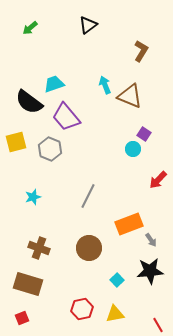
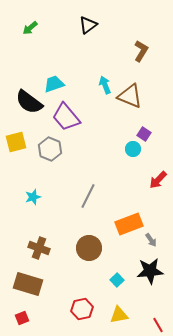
yellow triangle: moved 4 px right, 1 px down
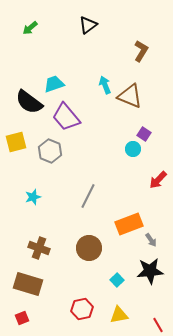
gray hexagon: moved 2 px down
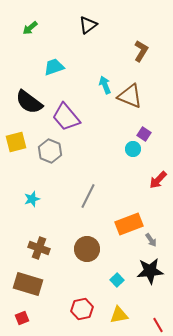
cyan trapezoid: moved 17 px up
cyan star: moved 1 px left, 2 px down
brown circle: moved 2 px left, 1 px down
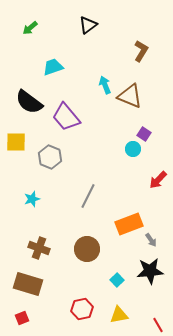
cyan trapezoid: moved 1 px left
yellow square: rotated 15 degrees clockwise
gray hexagon: moved 6 px down
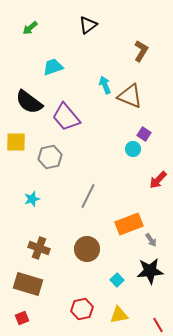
gray hexagon: rotated 25 degrees clockwise
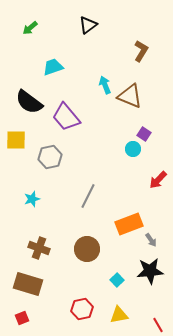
yellow square: moved 2 px up
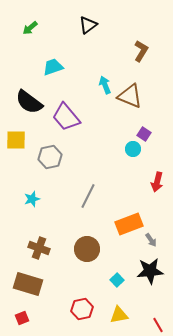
red arrow: moved 1 px left, 2 px down; rotated 30 degrees counterclockwise
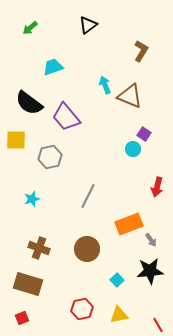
black semicircle: moved 1 px down
red arrow: moved 5 px down
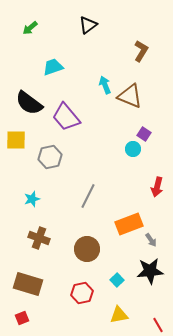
brown cross: moved 10 px up
red hexagon: moved 16 px up
